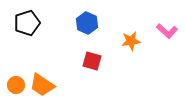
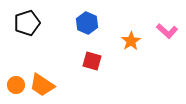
orange star: rotated 24 degrees counterclockwise
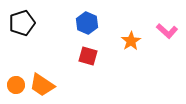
black pentagon: moved 5 px left
red square: moved 4 px left, 5 px up
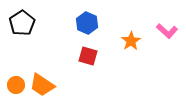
black pentagon: rotated 15 degrees counterclockwise
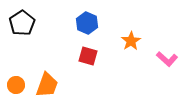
pink L-shape: moved 28 px down
orange trapezoid: moved 5 px right; rotated 104 degrees counterclockwise
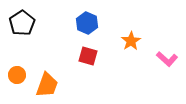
orange circle: moved 1 px right, 10 px up
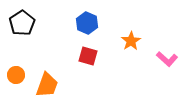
orange circle: moved 1 px left
